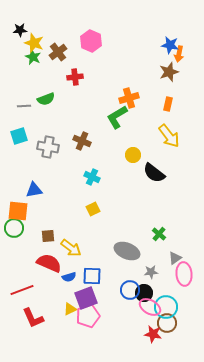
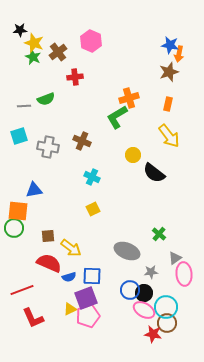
pink ellipse at (150, 307): moved 6 px left, 3 px down
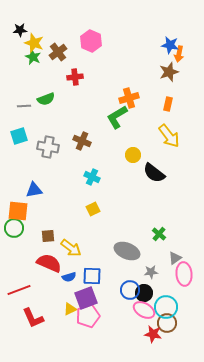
red line at (22, 290): moved 3 px left
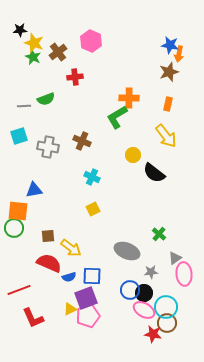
orange cross at (129, 98): rotated 18 degrees clockwise
yellow arrow at (169, 136): moved 3 px left
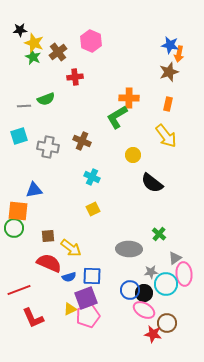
black semicircle at (154, 173): moved 2 px left, 10 px down
gray ellipse at (127, 251): moved 2 px right, 2 px up; rotated 20 degrees counterclockwise
cyan circle at (166, 307): moved 23 px up
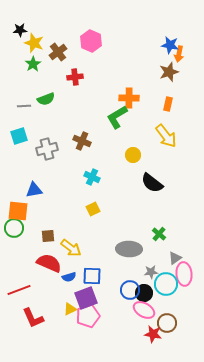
green star at (33, 57): moved 7 px down; rotated 14 degrees clockwise
gray cross at (48, 147): moved 1 px left, 2 px down; rotated 25 degrees counterclockwise
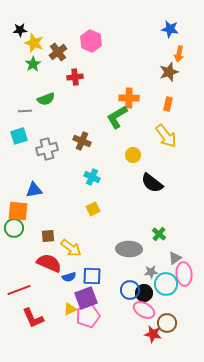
blue star at (170, 45): moved 16 px up
gray line at (24, 106): moved 1 px right, 5 px down
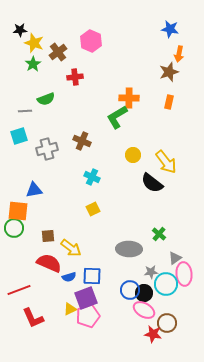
orange rectangle at (168, 104): moved 1 px right, 2 px up
yellow arrow at (166, 136): moved 26 px down
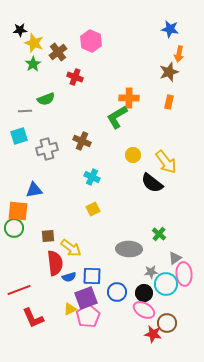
red cross at (75, 77): rotated 28 degrees clockwise
red semicircle at (49, 263): moved 6 px right; rotated 60 degrees clockwise
blue circle at (130, 290): moved 13 px left, 2 px down
pink pentagon at (88, 316): rotated 15 degrees counterclockwise
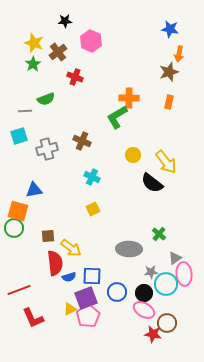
black star at (20, 30): moved 45 px right, 9 px up
orange square at (18, 211): rotated 10 degrees clockwise
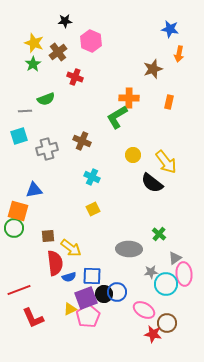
brown star at (169, 72): moved 16 px left, 3 px up
black circle at (144, 293): moved 40 px left, 1 px down
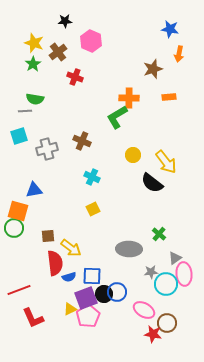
green semicircle at (46, 99): moved 11 px left; rotated 30 degrees clockwise
orange rectangle at (169, 102): moved 5 px up; rotated 72 degrees clockwise
